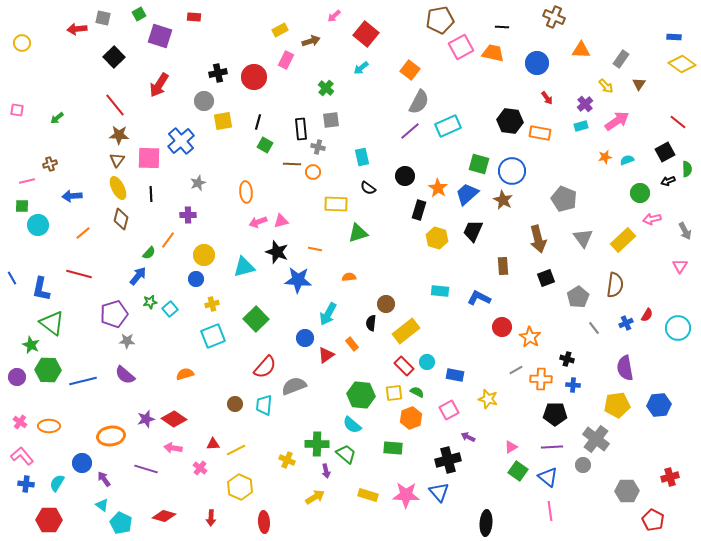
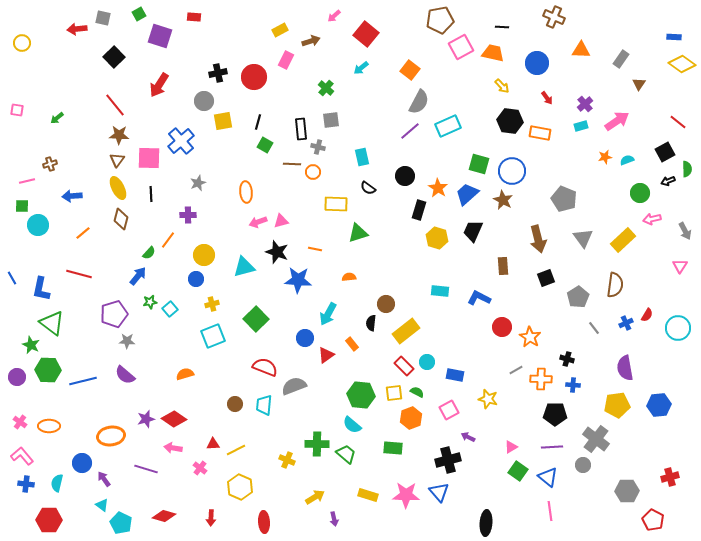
yellow arrow at (606, 86): moved 104 px left
red semicircle at (265, 367): rotated 110 degrees counterclockwise
purple arrow at (326, 471): moved 8 px right, 48 px down
cyan semicircle at (57, 483): rotated 18 degrees counterclockwise
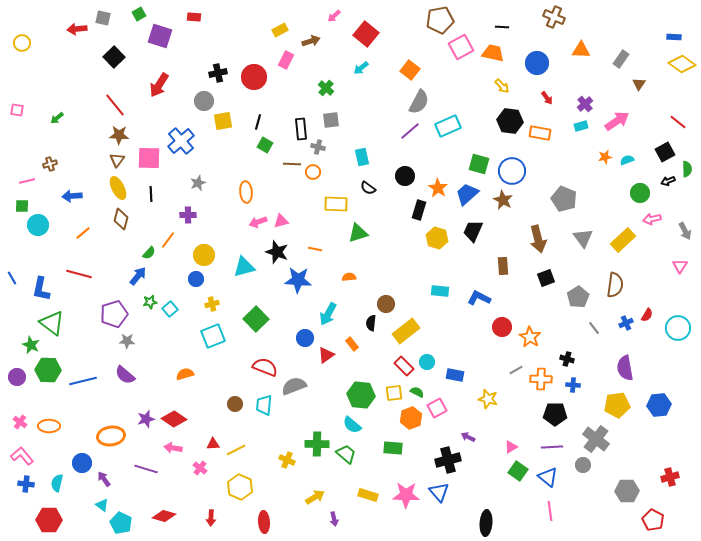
pink square at (449, 410): moved 12 px left, 2 px up
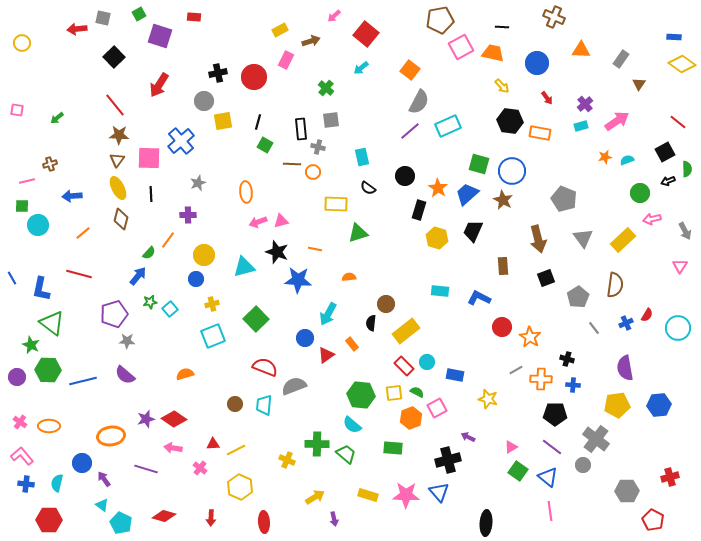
purple line at (552, 447): rotated 40 degrees clockwise
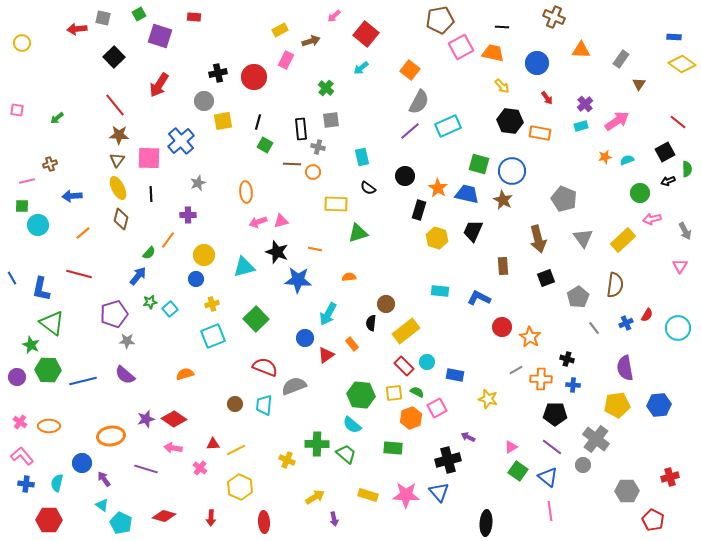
blue trapezoid at (467, 194): rotated 55 degrees clockwise
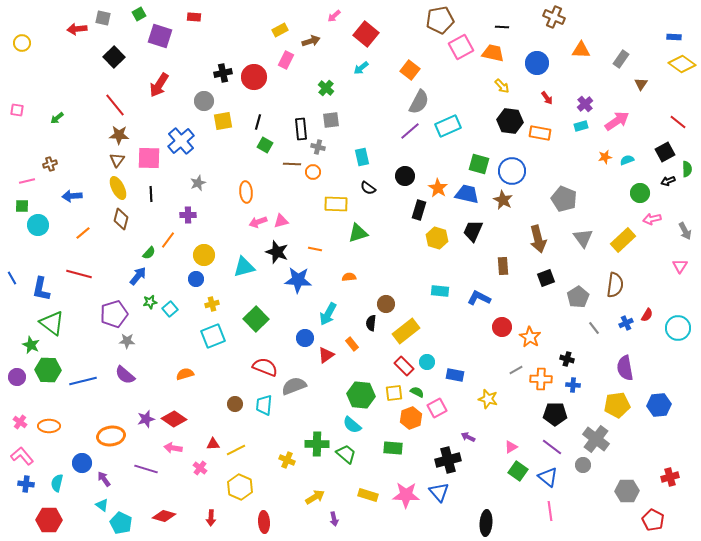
black cross at (218, 73): moved 5 px right
brown triangle at (639, 84): moved 2 px right
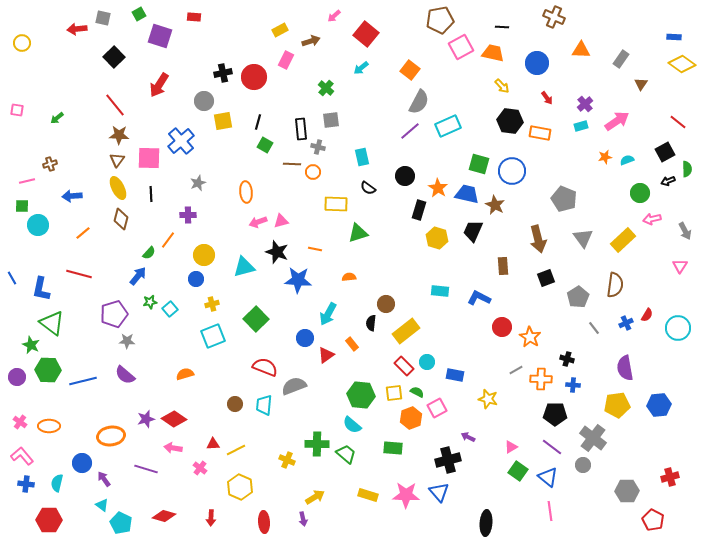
brown star at (503, 200): moved 8 px left, 5 px down
gray cross at (596, 439): moved 3 px left, 1 px up
purple arrow at (334, 519): moved 31 px left
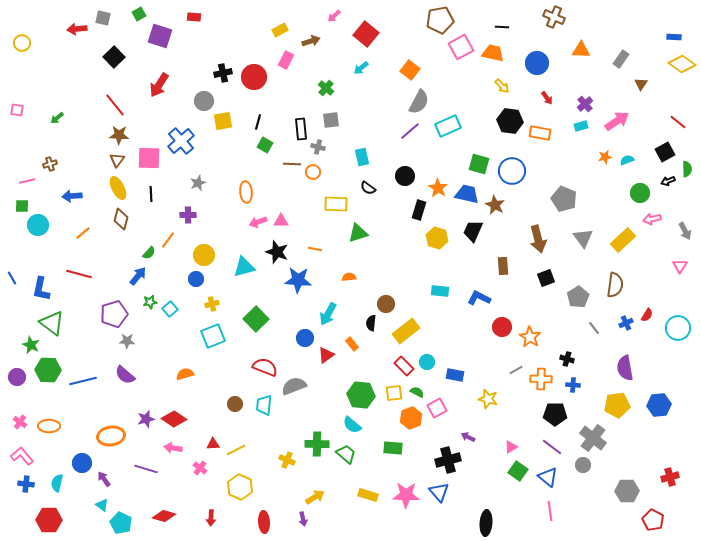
pink triangle at (281, 221): rotated 14 degrees clockwise
